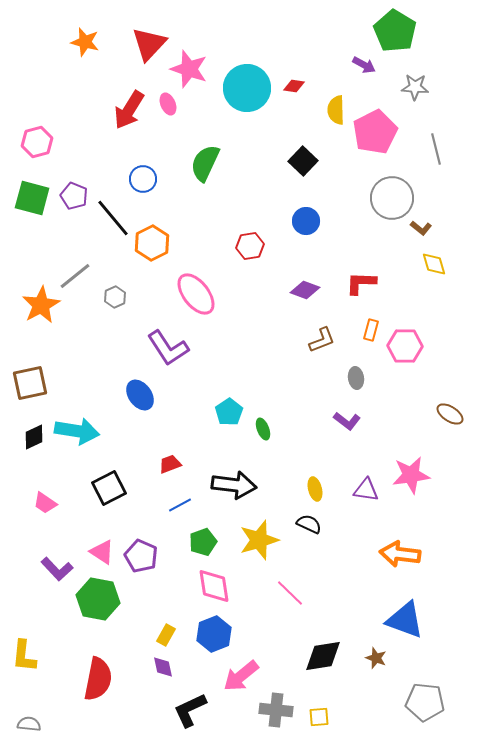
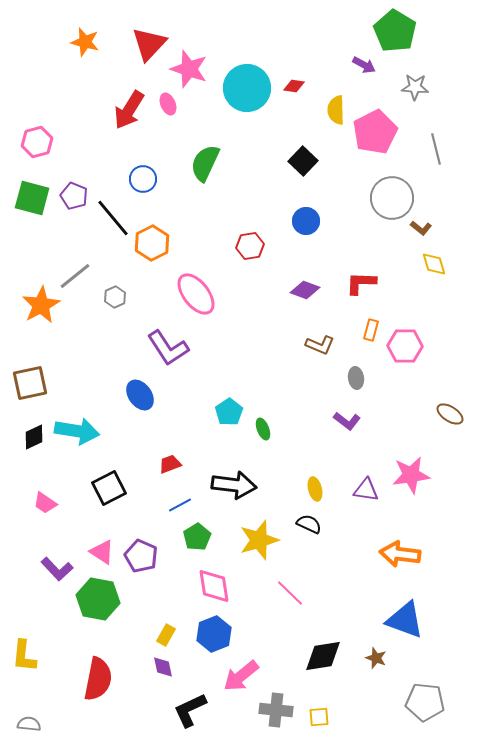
brown L-shape at (322, 340): moved 2 px left, 5 px down; rotated 44 degrees clockwise
green pentagon at (203, 542): moved 6 px left, 5 px up; rotated 12 degrees counterclockwise
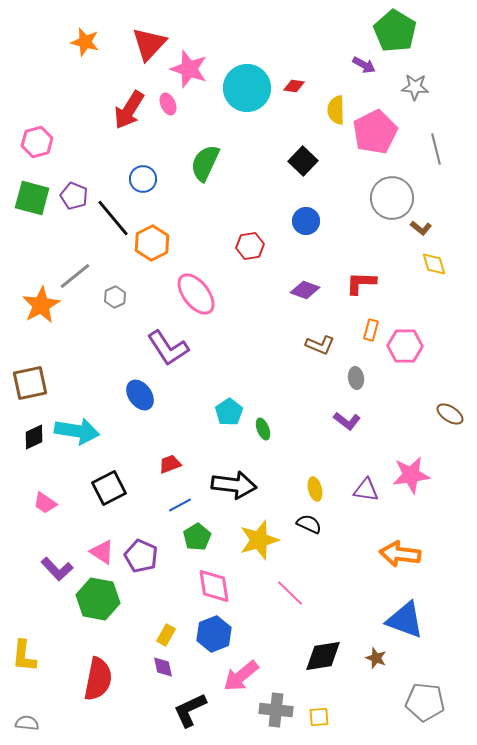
gray semicircle at (29, 724): moved 2 px left, 1 px up
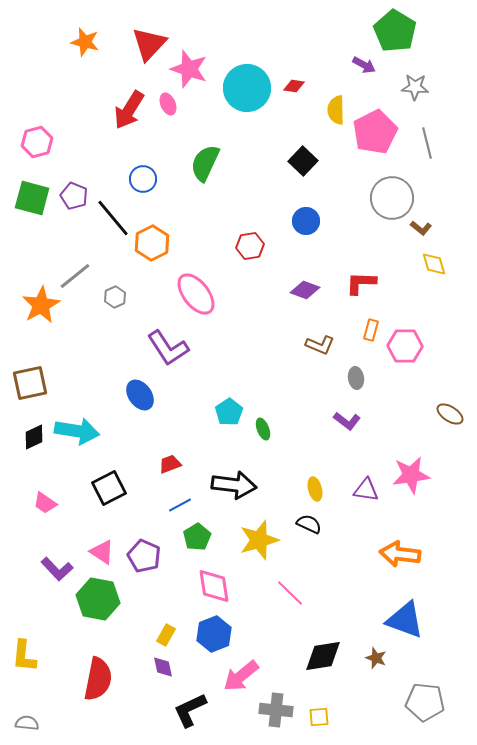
gray line at (436, 149): moved 9 px left, 6 px up
purple pentagon at (141, 556): moved 3 px right
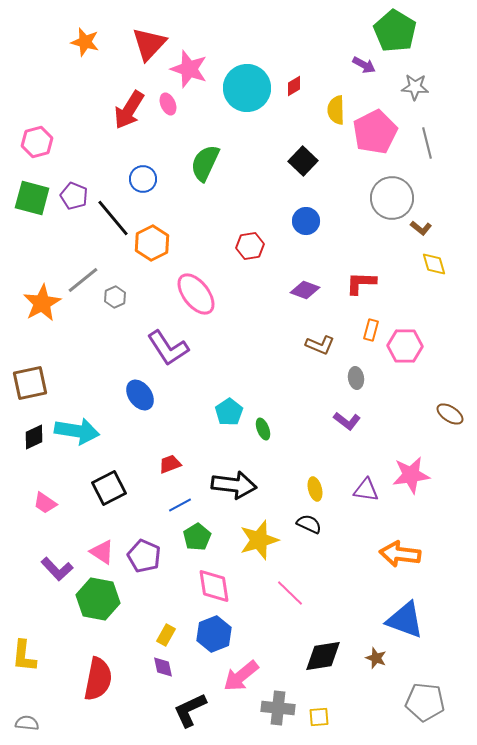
red diamond at (294, 86): rotated 40 degrees counterclockwise
gray line at (75, 276): moved 8 px right, 4 px down
orange star at (41, 305): moved 1 px right, 2 px up
gray cross at (276, 710): moved 2 px right, 2 px up
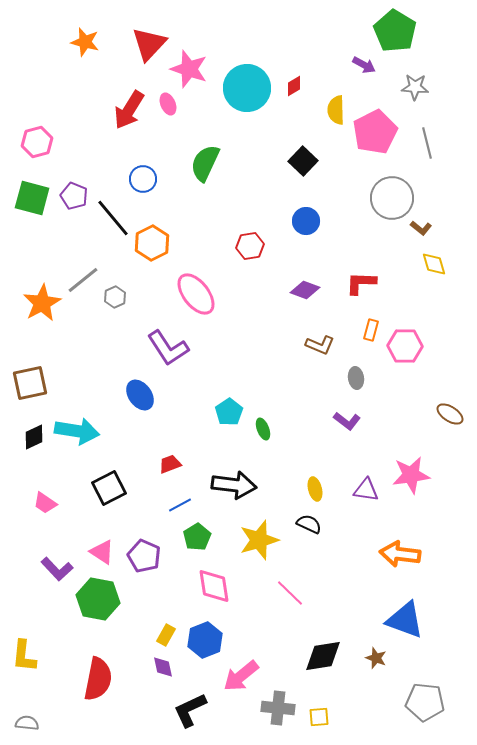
blue hexagon at (214, 634): moved 9 px left, 6 px down
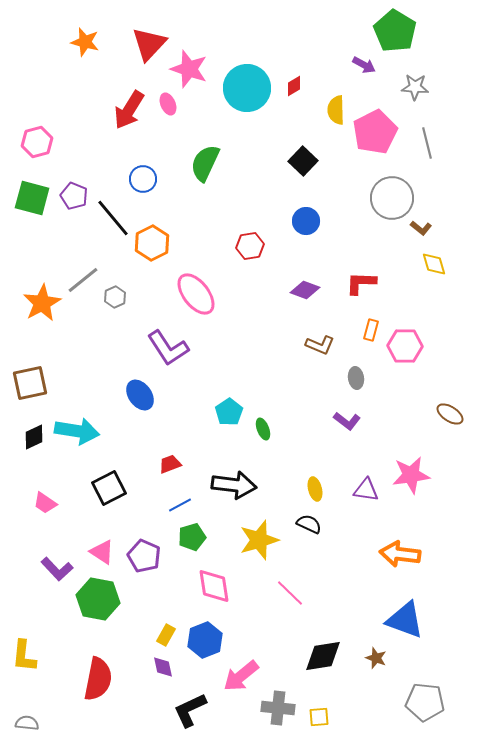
green pentagon at (197, 537): moved 5 px left; rotated 16 degrees clockwise
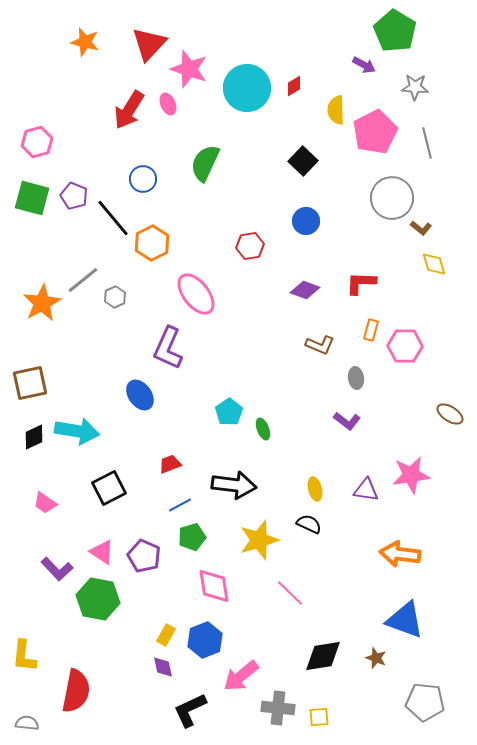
purple L-shape at (168, 348): rotated 57 degrees clockwise
red semicircle at (98, 679): moved 22 px left, 12 px down
